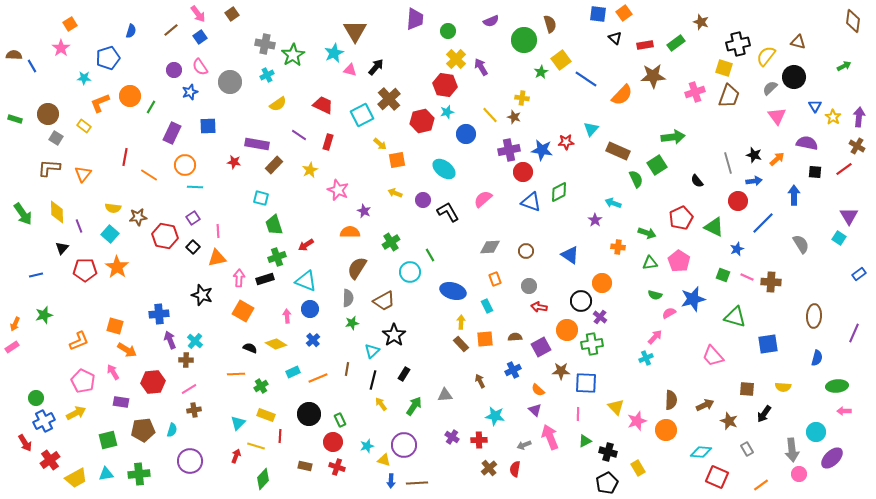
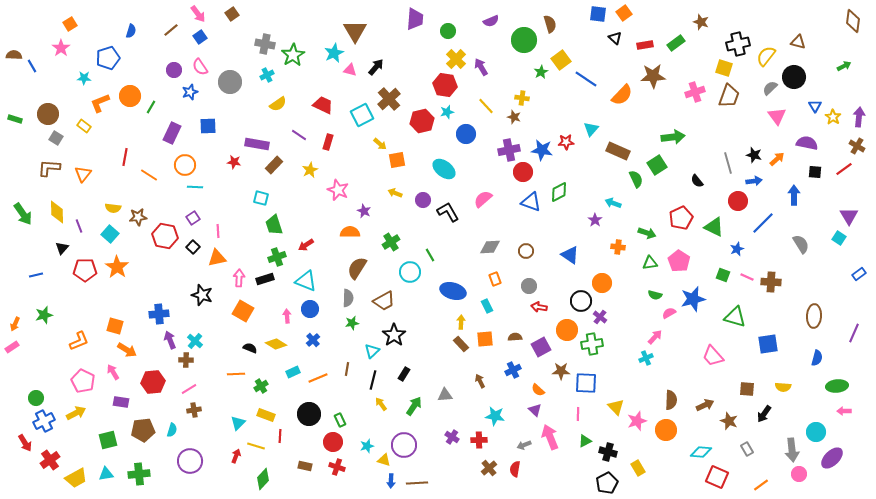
yellow line at (490, 115): moved 4 px left, 9 px up
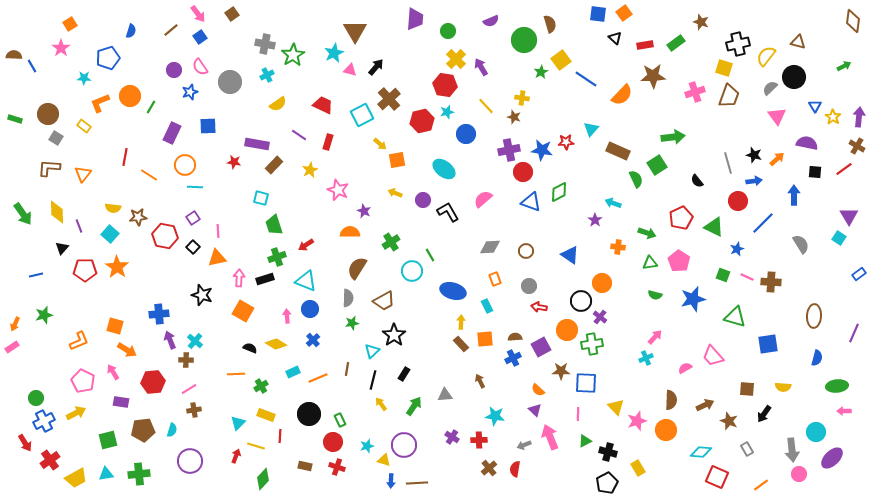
cyan circle at (410, 272): moved 2 px right, 1 px up
pink semicircle at (669, 313): moved 16 px right, 55 px down
blue cross at (513, 370): moved 12 px up
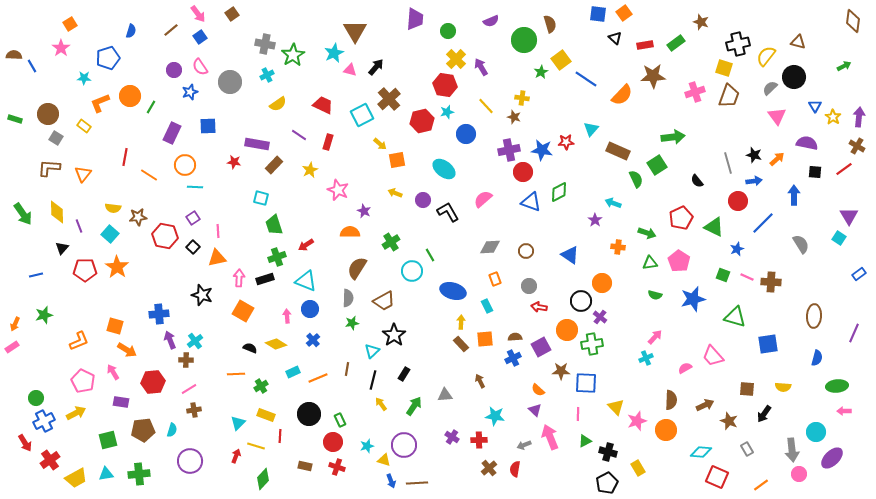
cyan cross at (195, 341): rotated 14 degrees clockwise
blue arrow at (391, 481): rotated 24 degrees counterclockwise
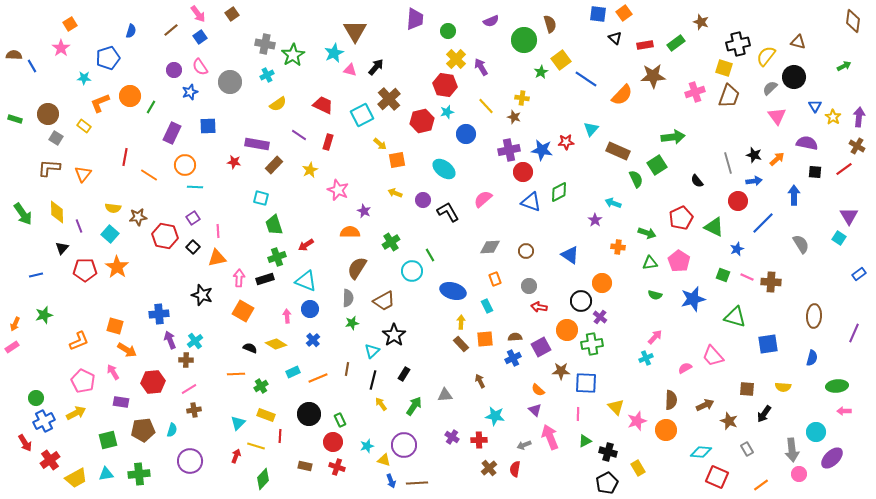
blue semicircle at (817, 358): moved 5 px left
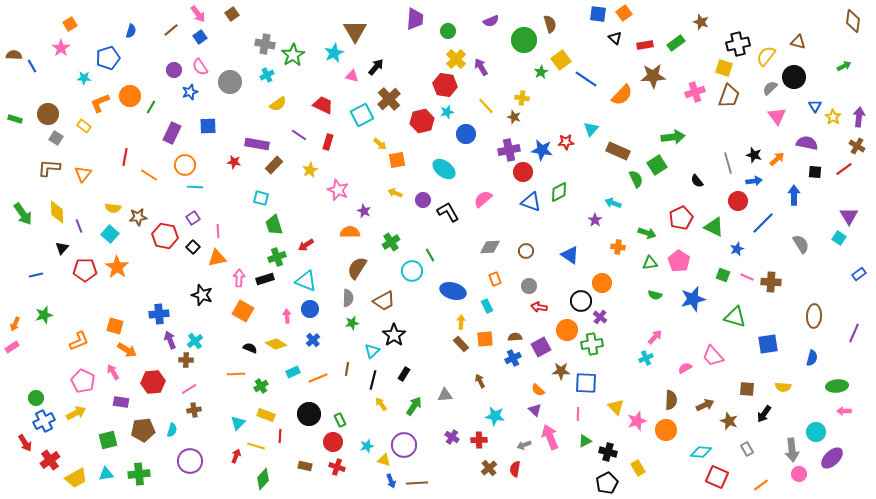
pink triangle at (350, 70): moved 2 px right, 6 px down
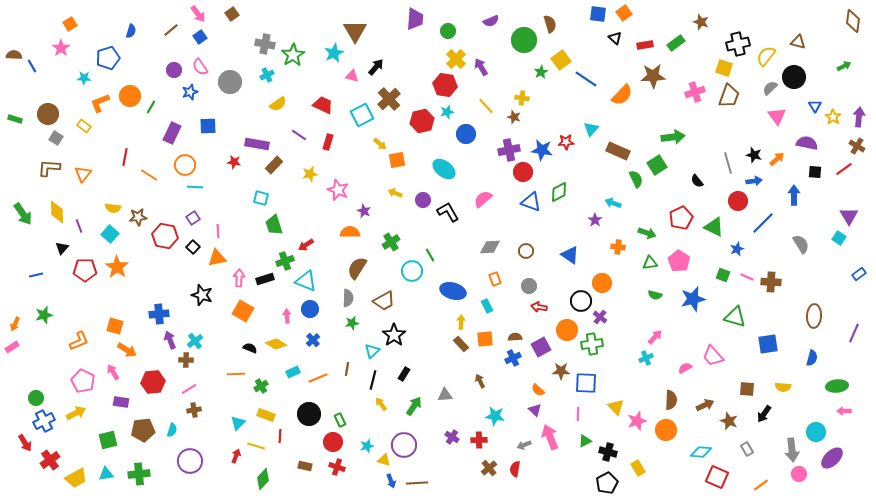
yellow star at (310, 170): moved 4 px down; rotated 14 degrees clockwise
green cross at (277, 257): moved 8 px right, 4 px down
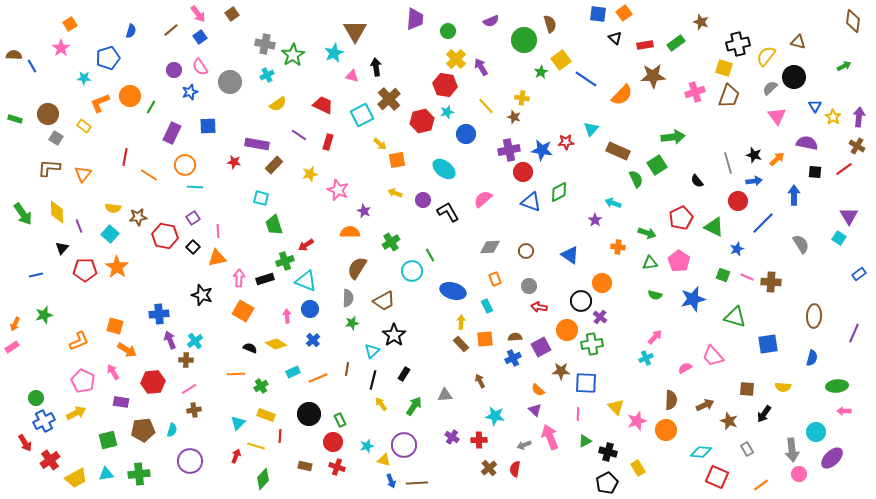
black arrow at (376, 67): rotated 48 degrees counterclockwise
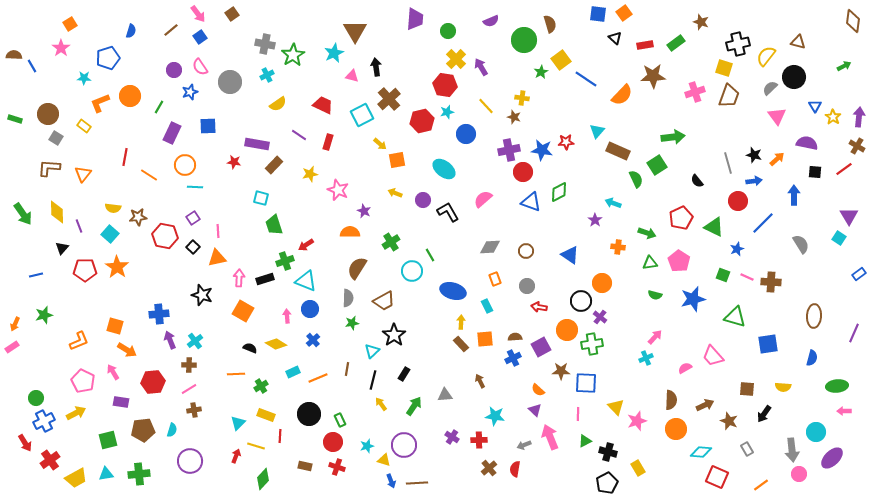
green line at (151, 107): moved 8 px right
cyan triangle at (591, 129): moved 6 px right, 2 px down
gray circle at (529, 286): moved 2 px left
brown cross at (186, 360): moved 3 px right, 5 px down
orange circle at (666, 430): moved 10 px right, 1 px up
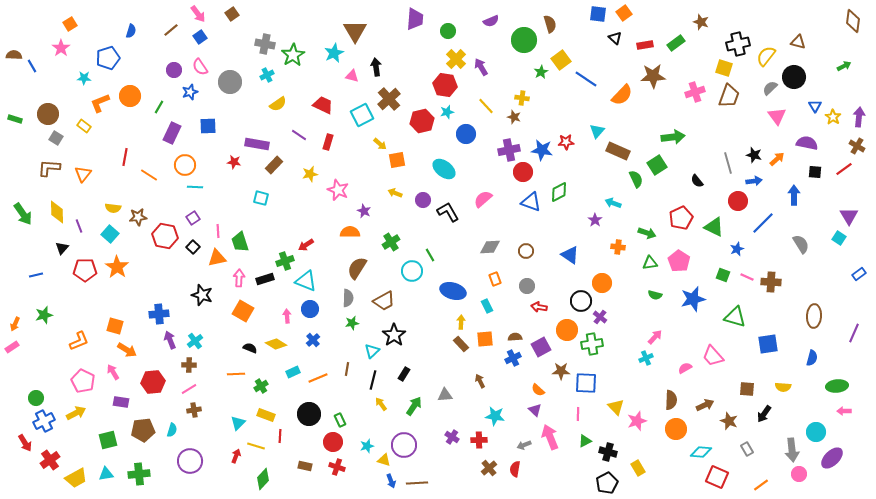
green trapezoid at (274, 225): moved 34 px left, 17 px down
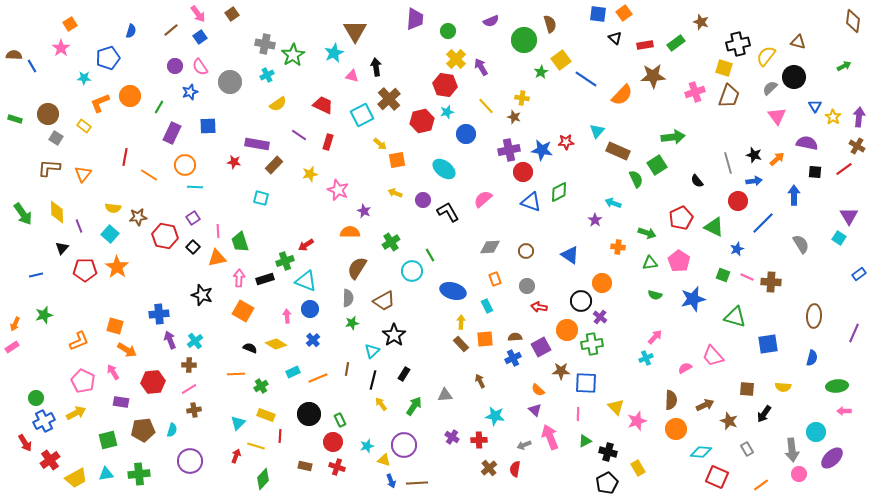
purple circle at (174, 70): moved 1 px right, 4 px up
